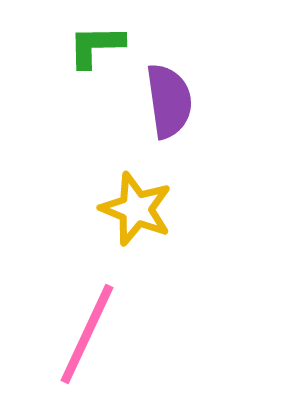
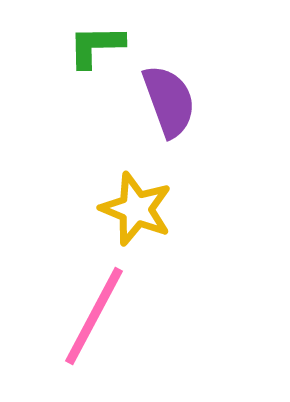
purple semicircle: rotated 12 degrees counterclockwise
pink line: moved 7 px right, 18 px up; rotated 3 degrees clockwise
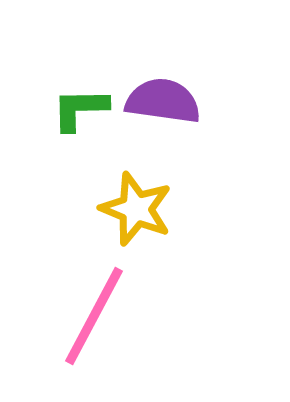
green L-shape: moved 16 px left, 63 px down
purple semicircle: moved 6 px left; rotated 62 degrees counterclockwise
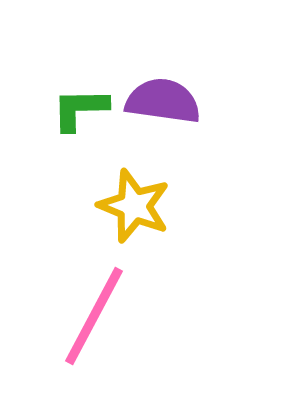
yellow star: moved 2 px left, 3 px up
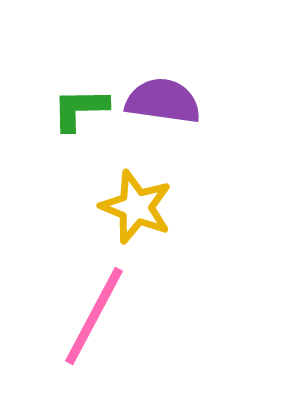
yellow star: moved 2 px right, 1 px down
